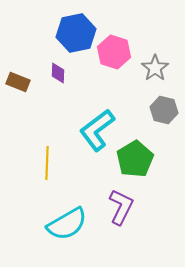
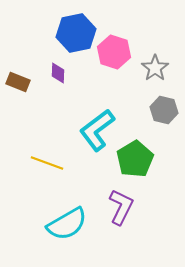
yellow line: rotated 72 degrees counterclockwise
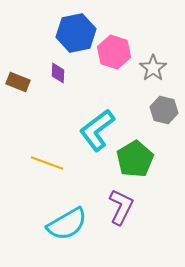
gray star: moved 2 px left
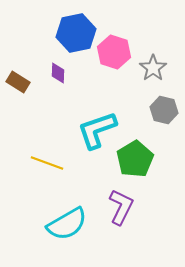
brown rectangle: rotated 10 degrees clockwise
cyan L-shape: rotated 18 degrees clockwise
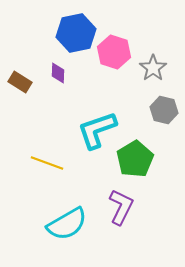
brown rectangle: moved 2 px right
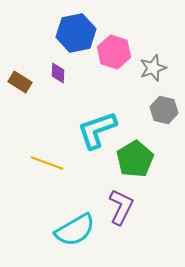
gray star: rotated 16 degrees clockwise
cyan semicircle: moved 8 px right, 6 px down
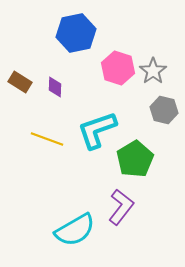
pink hexagon: moved 4 px right, 16 px down
gray star: moved 3 px down; rotated 16 degrees counterclockwise
purple diamond: moved 3 px left, 14 px down
yellow line: moved 24 px up
purple L-shape: rotated 12 degrees clockwise
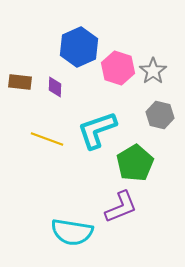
blue hexagon: moved 3 px right, 14 px down; rotated 12 degrees counterclockwise
brown rectangle: rotated 25 degrees counterclockwise
gray hexagon: moved 4 px left, 5 px down
green pentagon: moved 4 px down
purple L-shape: rotated 30 degrees clockwise
cyan semicircle: moved 3 px left, 2 px down; rotated 39 degrees clockwise
